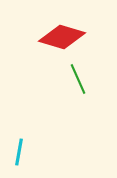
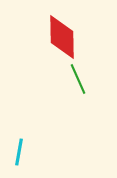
red diamond: rotated 72 degrees clockwise
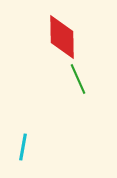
cyan line: moved 4 px right, 5 px up
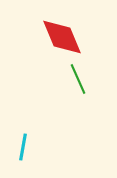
red diamond: rotated 21 degrees counterclockwise
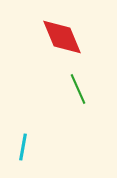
green line: moved 10 px down
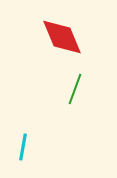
green line: moved 3 px left; rotated 44 degrees clockwise
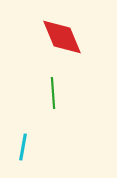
green line: moved 22 px left, 4 px down; rotated 24 degrees counterclockwise
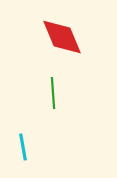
cyan line: rotated 20 degrees counterclockwise
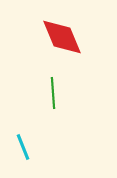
cyan line: rotated 12 degrees counterclockwise
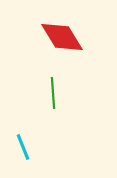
red diamond: rotated 9 degrees counterclockwise
